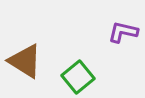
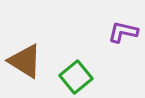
green square: moved 2 px left
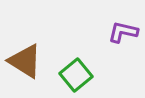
green square: moved 2 px up
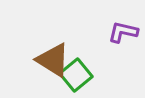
brown triangle: moved 28 px right, 1 px up
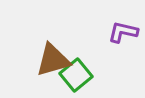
brown triangle: rotated 48 degrees counterclockwise
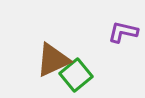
brown triangle: rotated 9 degrees counterclockwise
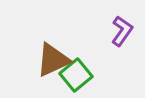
purple L-shape: moved 1 px left, 1 px up; rotated 112 degrees clockwise
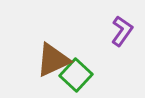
green square: rotated 8 degrees counterclockwise
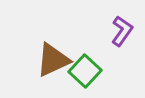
green square: moved 9 px right, 4 px up
